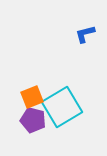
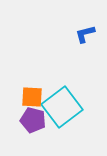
orange square: rotated 25 degrees clockwise
cyan square: rotated 6 degrees counterclockwise
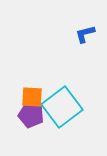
purple pentagon: moved 2 px left, 5 px up
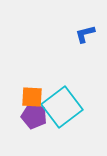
purple pentagon: moved 3 px right, 1 px down
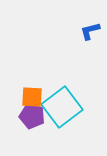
blue L-shape: moved 5 px right, 3 px up
purple pentagon: moved 2 px left
